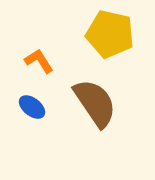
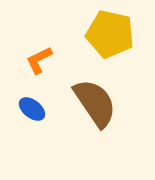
orange L-shape: moved 1 px up; rotated 84 degrees counterclockwise
blue ellipse: moved 2 px down
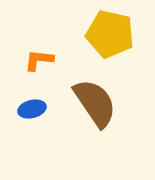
orange L-shape: rotated 32 degrees clockwise
blue ellipse: rotated 52 degrees counterclockwise
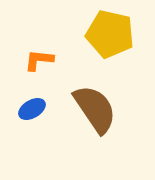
brown semicircle: moved 6 px down
blue ellipse: rotated 16 degrees counterclockwise
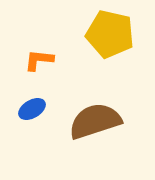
brown semicircle: moved 12 px down; rotated 74 degrees counterclockwise
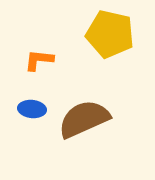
blue ellipse: rotated 36 degrees clockwise
brown semicircle: moved 11 px left, 2 px up; rotated 6 degrees counterclockwise
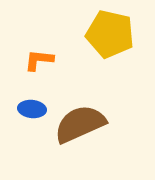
brown semicircle: moved 4 px left, 5 px down
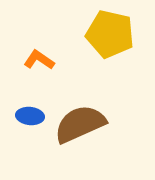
orange L-shape: rotated 28 degrees clockwise
blue ellipse: moved 2 px left, 7 px down
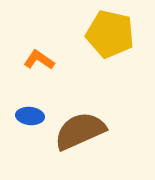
brown semicircle: moved 7 px down
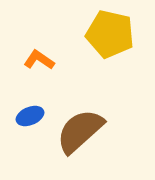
blue ellipse: rotated 28 degrees counterclockwise
brown semicircle: rotated 18 degrees counterclockwise
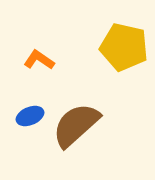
yellow pentagon: moved 14 px right, 13 px down
brown semicircle: moved 4 px left, 6 px up
